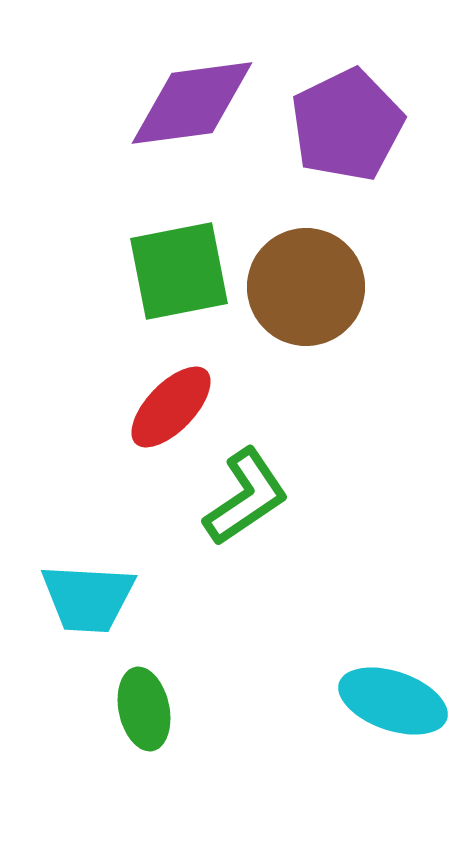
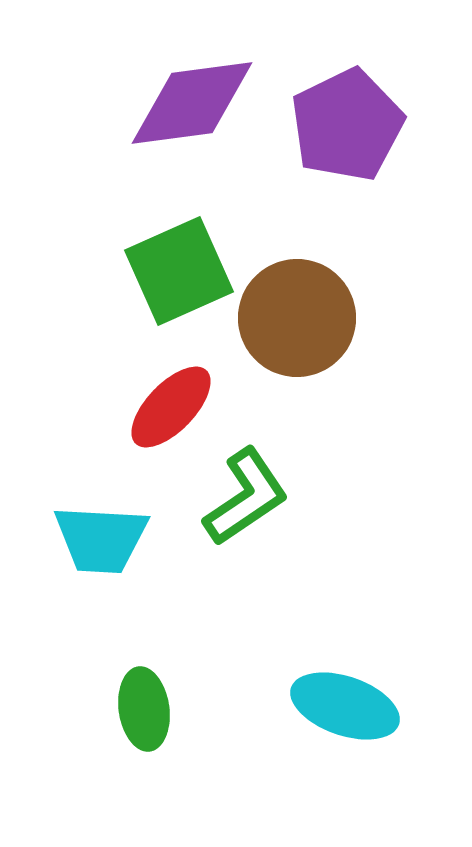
green square: rotated 13 degrees counterclockwise
brown circle: moved 9 px left, 31 px down
cyan trapezoid: moved 13 px right, 59 px up
cyan ellipse: moved 48 px left, 5 px down
green ellipse: rotated 4 degrees clockwise
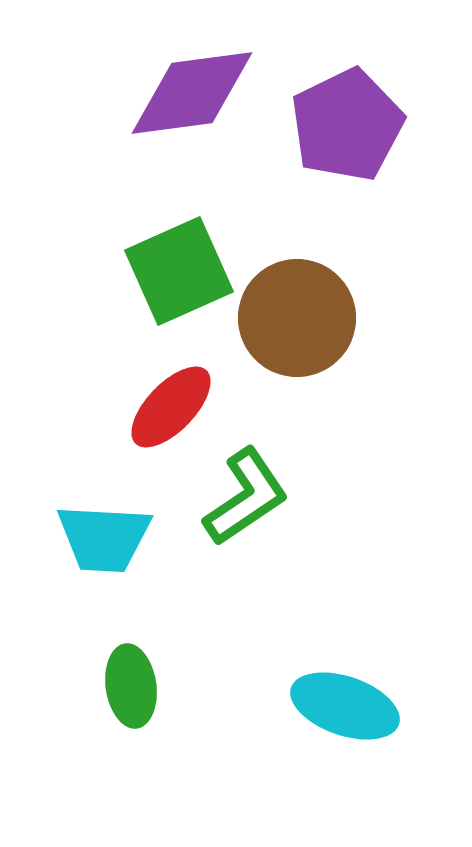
purple diamond: moved 10 px up
cyan trapezoid: moved 3 px right, 1 px up
green ellipse: moved 13 px left, 23 px up
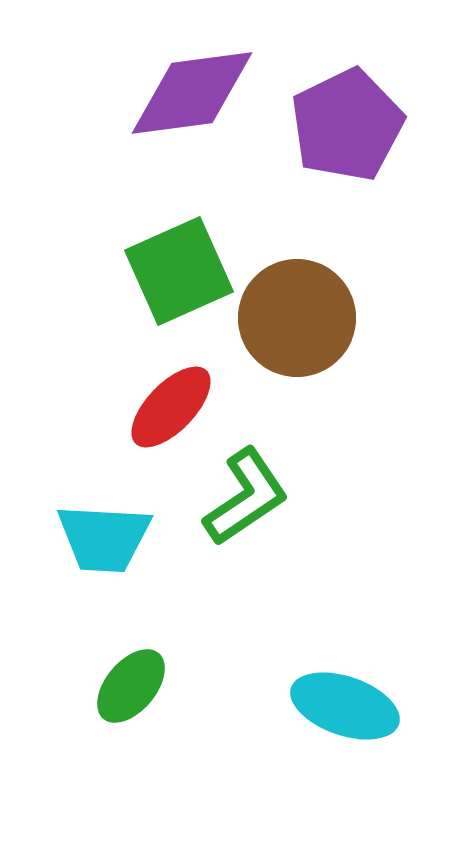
green ellipse: rotated 48 degrees clockwise
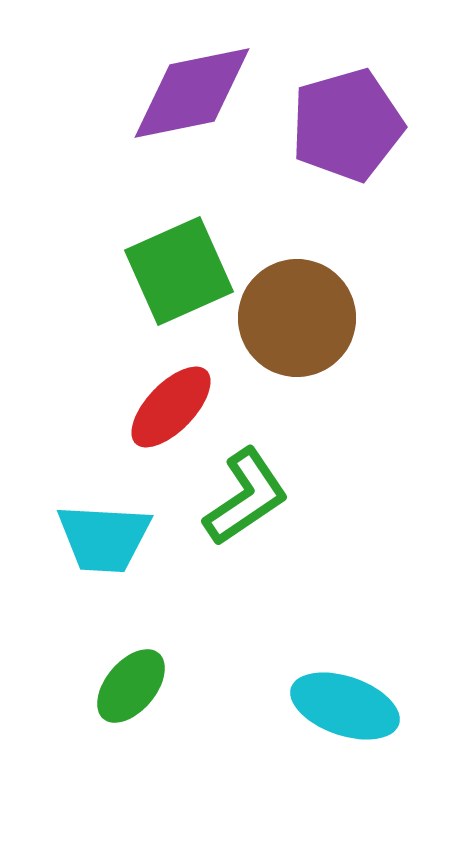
purple diamond: rotated 4 degrees counterclockwise
purple pentagon: rotated 10 degrees clockwise
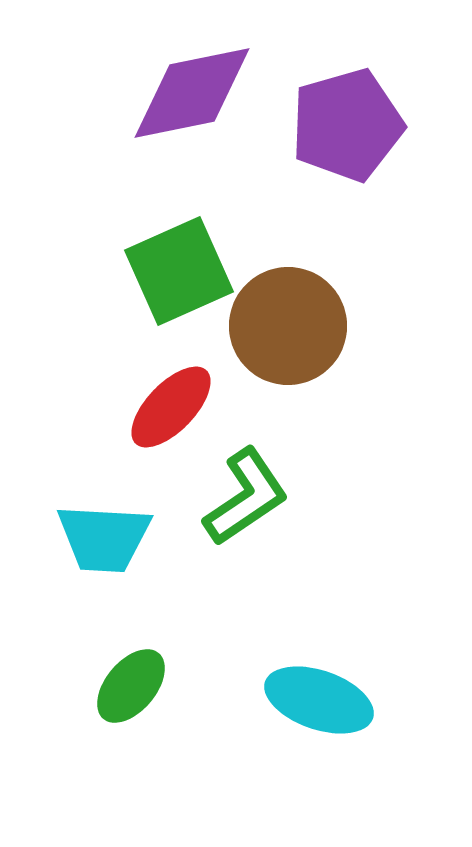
brown circle: moved 9 px left, 8 px down
cyan ellipse: moved 26 px left, 6 px up
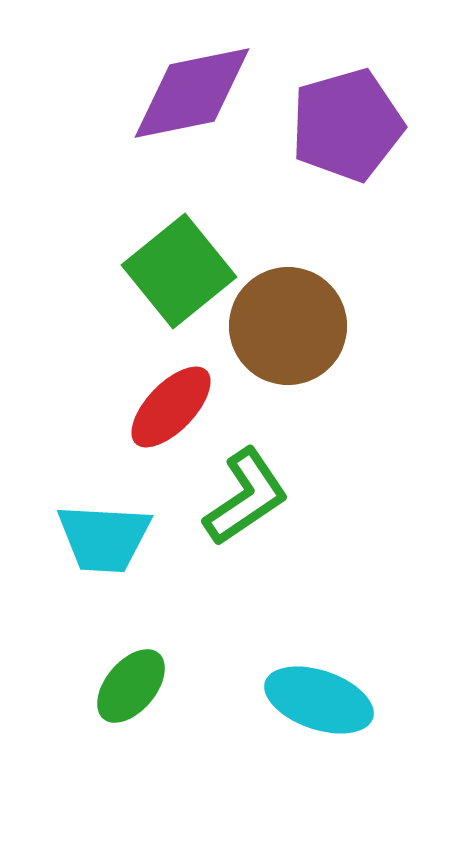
green square: rotated 15 degrees counterclockwise
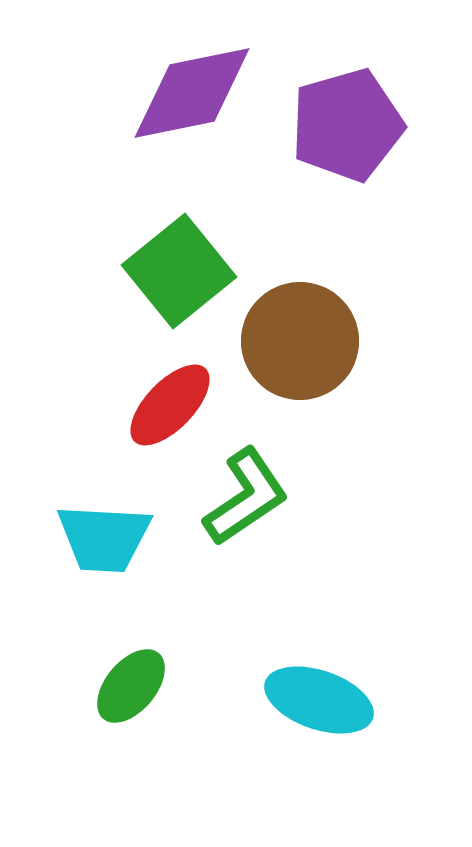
brown circle: moved 12 px right, 15 px down
red ellipse: moved 1 px left, 2 px up
